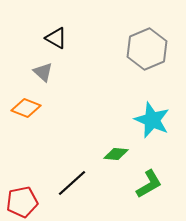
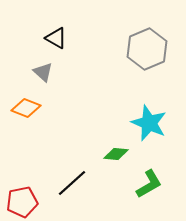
cyan star: moved 3 px left, 3 px down
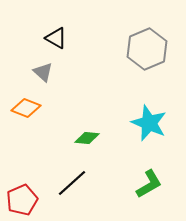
green diamond: moved 29 px left, 16 px up
red pentagon: moved 2 px up; rotated 12 degrees counterclockwise
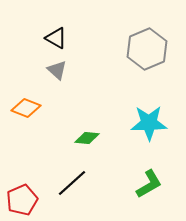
gray triangle: moved 14 px right, 2 px up
cyan star: rotated 24 degrees counterclockwise
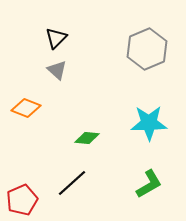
black triangle: rotated 45 degrees clockwise
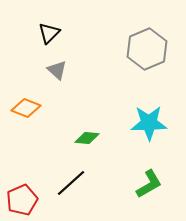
black triangle: moved 7 px left, 5 px up
black line: moved 1 px left
